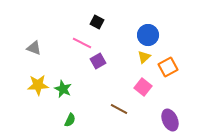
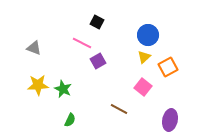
purple ellipse: rotated 35 degrees clockwise
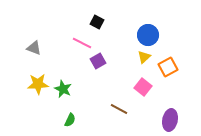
yellow star: moved 1 px up
